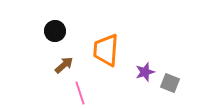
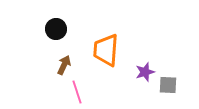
black circle: moved 1 px right, 2 px up
brown arrow: rotated 24 degrees counterclockwise
gray square: moved 2 px left, 2 px down; rotated 18 degrees counterclockwise
pink line: moved 3 px left, 1 px up
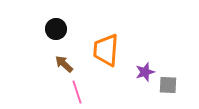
brown arrow: moved 1 px up; rotated 72 degrees counterclockwise
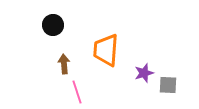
black circle: moved 3 px left, 4 px up
brown arrow: rotated 42 degrees clockwise
purple star: moved 1 px left, 1 px down
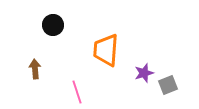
brown arrow: moved 29 px left, 5 px down
gray square: rotated 24 degrees counterclockwise
